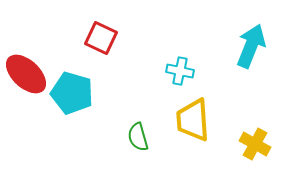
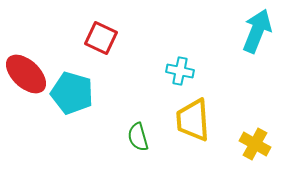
cyan arrow: moved 6 px right, 15 px up
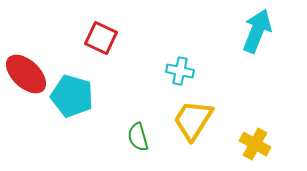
cyan pentagon: moved 3 px down
yellow trapezoid: rotated 36 degrees clockwise
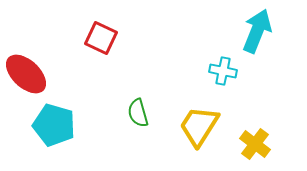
cyan cross: moved 43 px right
cyan pentagon: moved 18 px left, 29 px down
yellow trapezoid: moved 6 px right, 6 px down
green semicircle: moved 24 px up
yellow cross: rotated 8 degrees clockwise
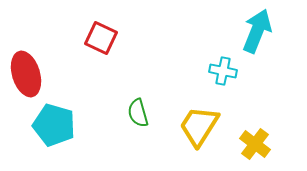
red ellipse: rotated 30 degrees clockwise
